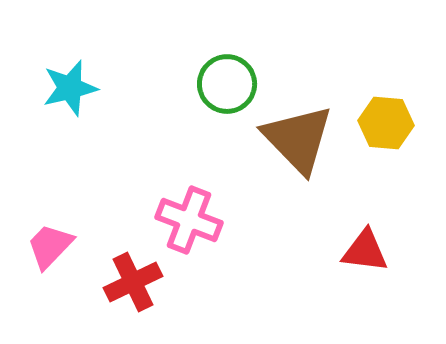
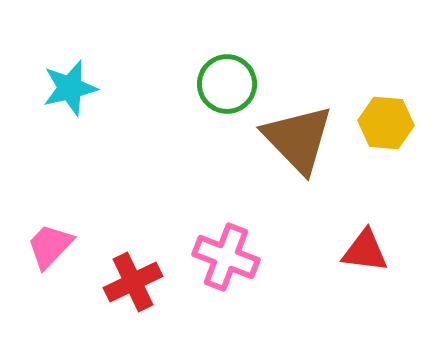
pink cross: moved 37 px right, 37 px down
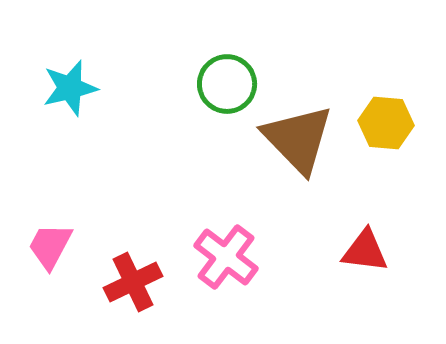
pink trapezoid: rotated 16 degrees counterclockwise
pink cross: rotated 16 degrees clockwise
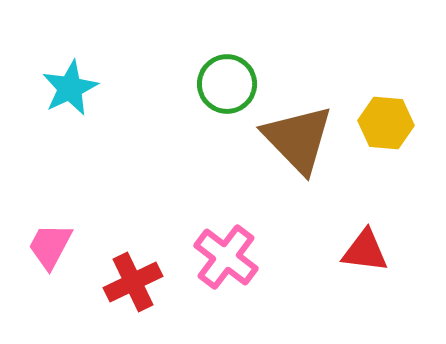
cyan star: rotated 12 degrees counterclockwise
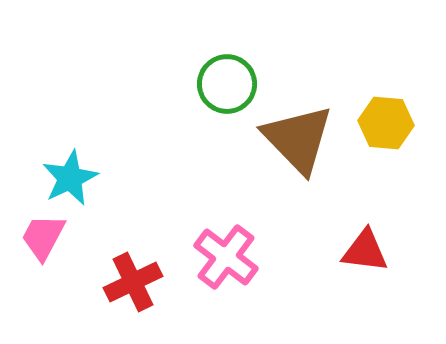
cyan star: moved 90 px down
pink trapezoid: moved 7 px left, 9 px up
